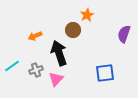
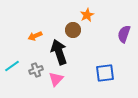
black arrow: moved 1 px up
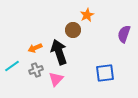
orange arrow: moved 12 px down
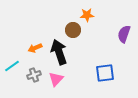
orange star: rotated 24 degrees clockwise
gray cross: moved 2 px left, 5 px down
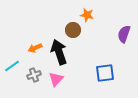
orange star: rotated 16 degrees clockwise
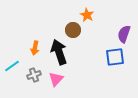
orange star: rotated 16 degrees clockwise
orange arrow: rotated 56 degrees counterclockwise
blue square: moved 10 px right, 16 px up
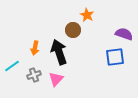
purple semicircle: rotated 90 degrees clockwise
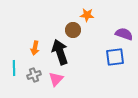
orange star: rotated 24 degrees counterclockwise
black arrow: moved 1 px right
cyan line: moved 2 px right, 2 px down; rotated 56 degrees counterclockwise
